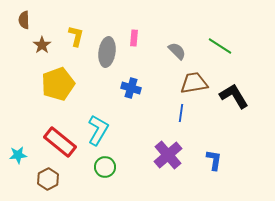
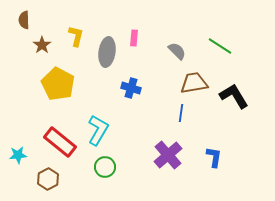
yellow pentagon: rotated 24 degrees counterclockwise
blue L-shape: moved 3 px up
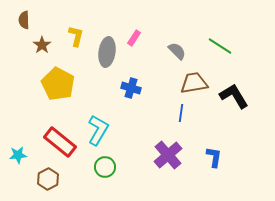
pink rectangle: rotated 28 degrees clockwise
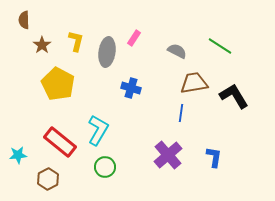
yellow L-shape: moved 5 px down
gray semicircle: rotated 18 degrees counterclockwise
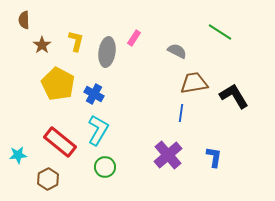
green line: moved 14 px up
blue cross: moved 37 px left, 6 px down; rotated 12 degrees clockwise
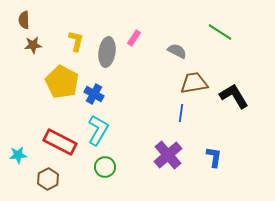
brown star: moved 9 px left; rotated 30 degrees clockwise
yellow pentagon: moved 4 px right, 2 px up
red rectangle: rotated 12 degrees counterclockwise
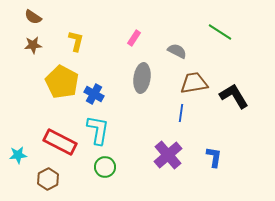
brown semicircle: moved 9 px right, 3 px up; rotated 54 degrees counterclockwise
gray ellipse: moved 35 px right, 26 px down
cyan L-shape: rotated 20 degrees counterclockwise
